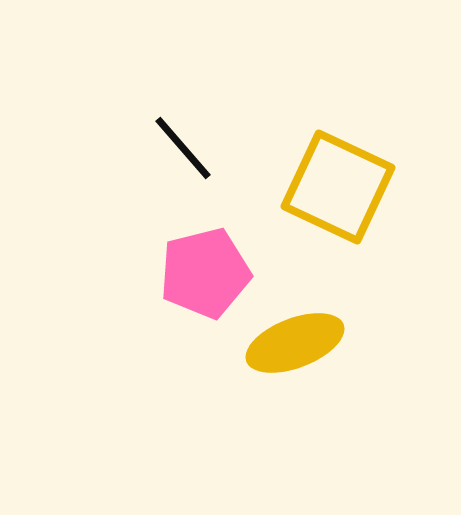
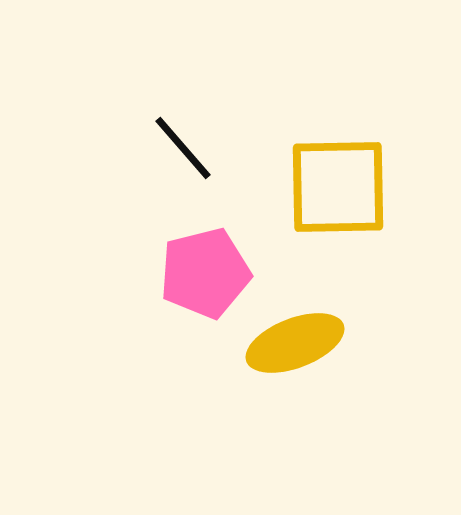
yellow square: rotated 26 degrees counterclockwise
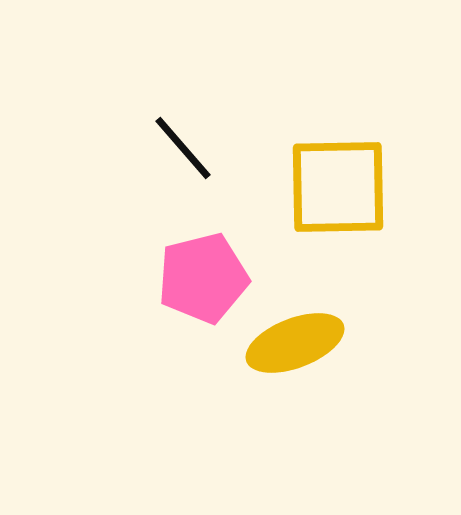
pink pentagon: moved 2 px left, 5 px down
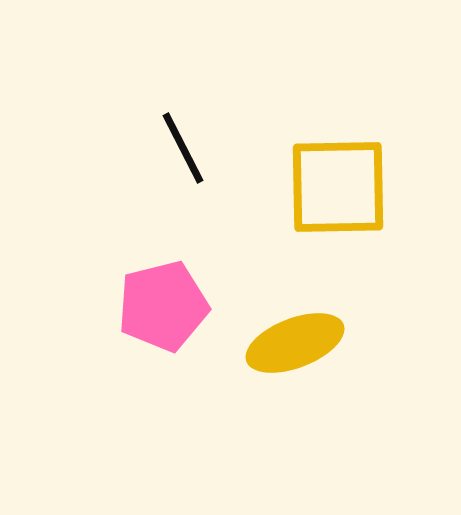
black line: rotated 14 degrees clockwise
pink pentagon: moved 40 px left, 28 px down
